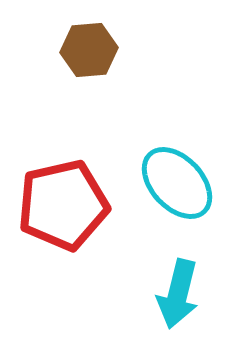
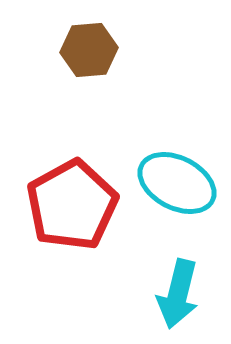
cyan ellipse: rotated 20 degrees counterclockwise
red pentagon: moved 9 px right; rotated 16 degrees counterclockwise
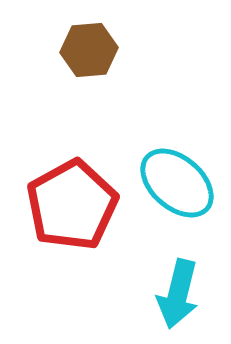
cyan ellipse: rotated 14 degrees clockwise
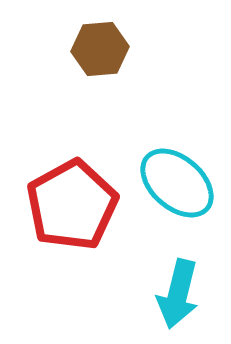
brown hexagon: moved 11 px right, 1 px up
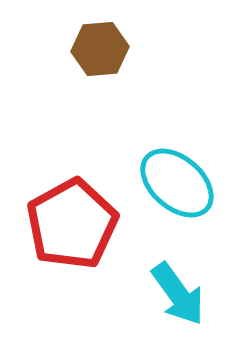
red pentagon: moved 19 px down
cyan arrow: rotated 50 degrees counterclockwise
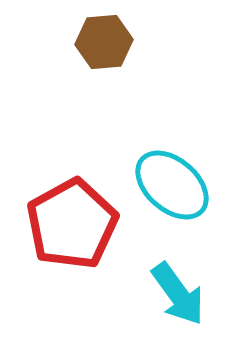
brown hexagon: moved 4 px right, 7 px up
cyan ellipse: moved 5 px left, 2 px down
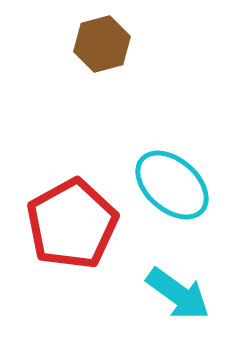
brown hexagon: moved 2 px left, 2 px down; rotated 10 degrees counterclockwise
cyan arrow: rotated 18 degrees counterclockwise
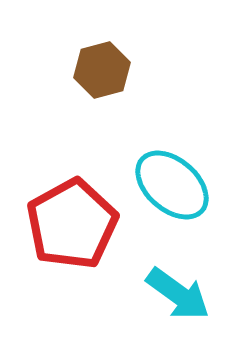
brown hexagon: moved 26 px down
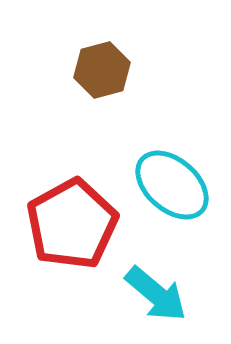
cyan arrow: moved 22 px left; rotated 4 degrees clockwise
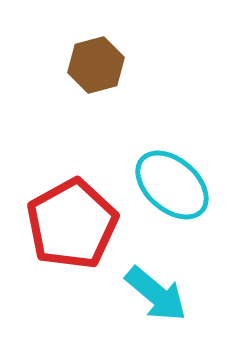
brown hexagon: moved 6 px left, 5 px up
